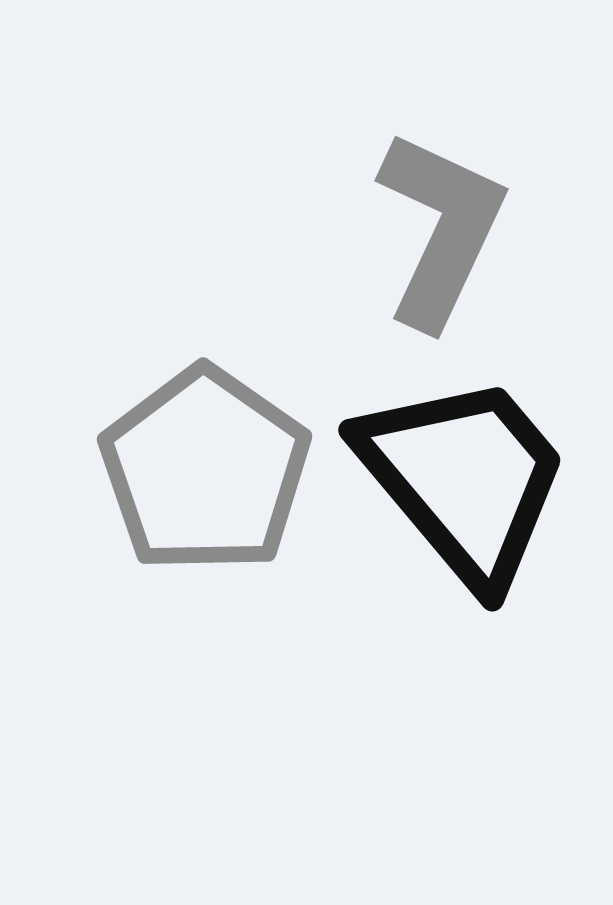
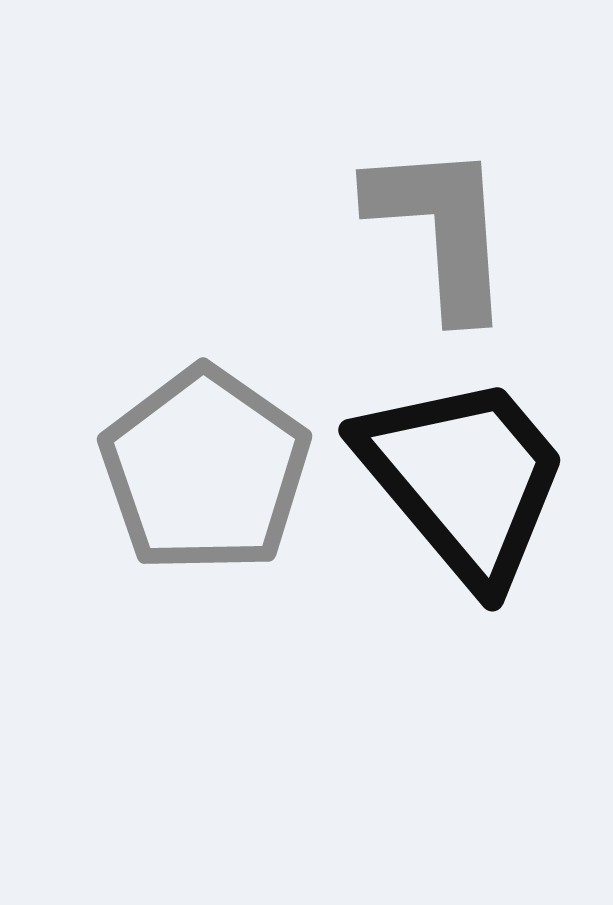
gray L-shape: rotated 29 degrees counterclockwise
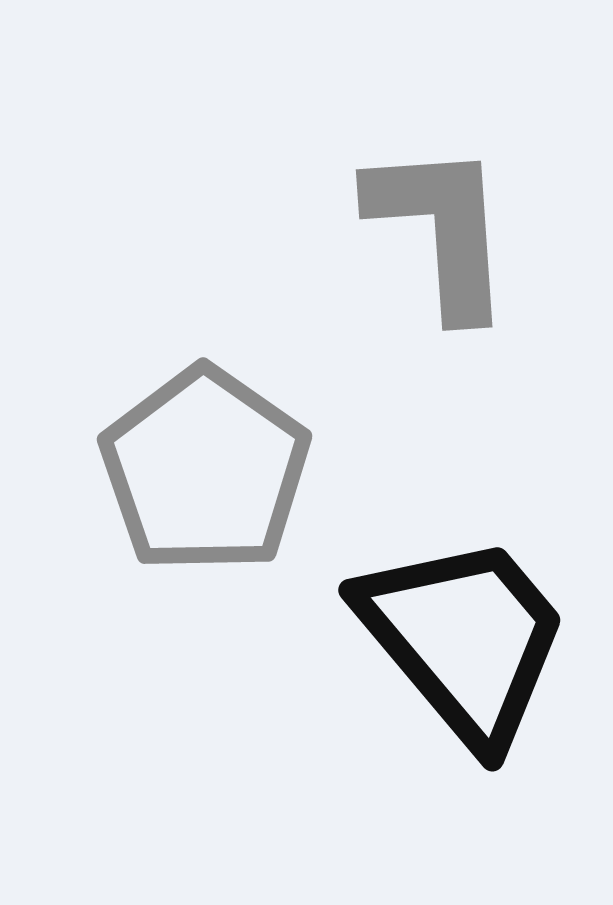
black trapezoid: moved 160 px down
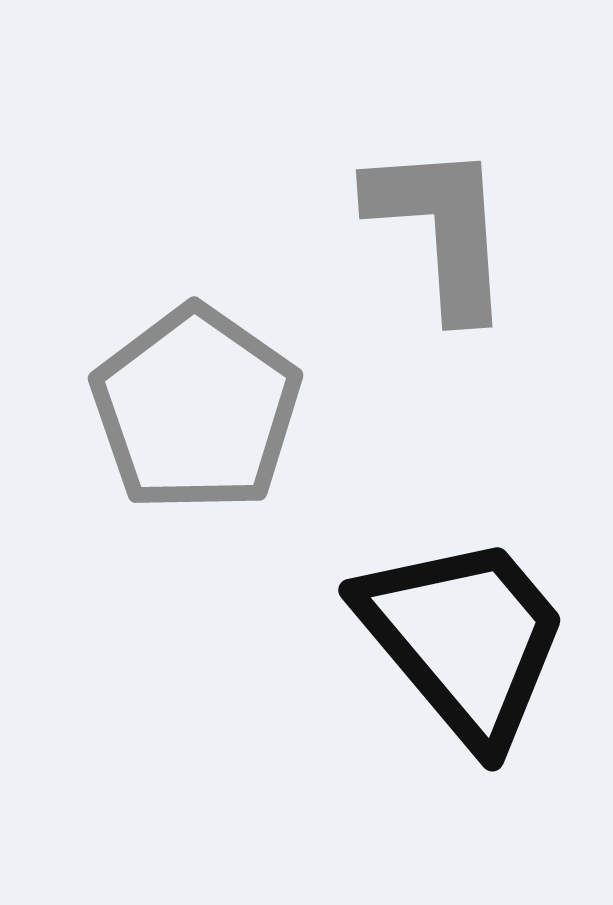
gray pentagon: moved 9 px left, 61 px up
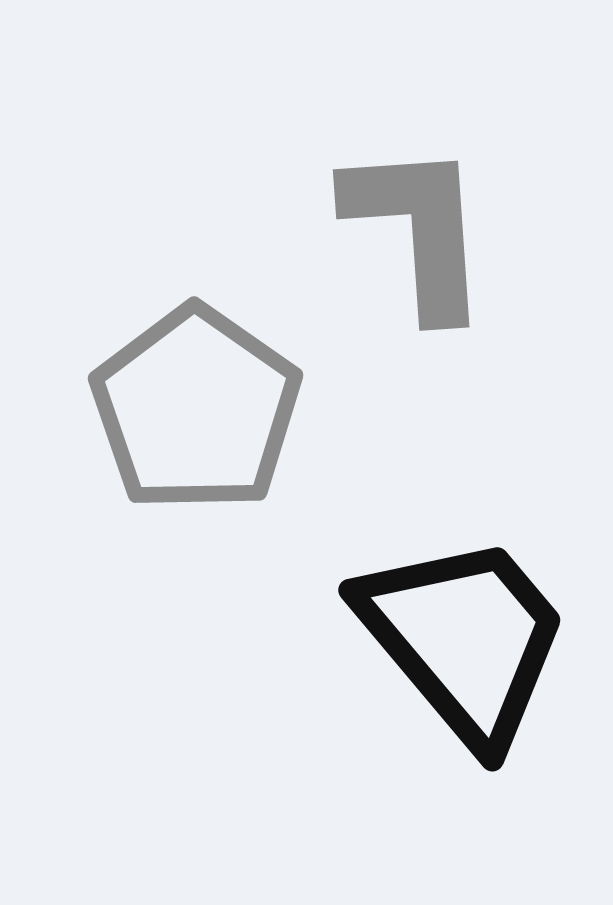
gray L-shape: moved 23 px left
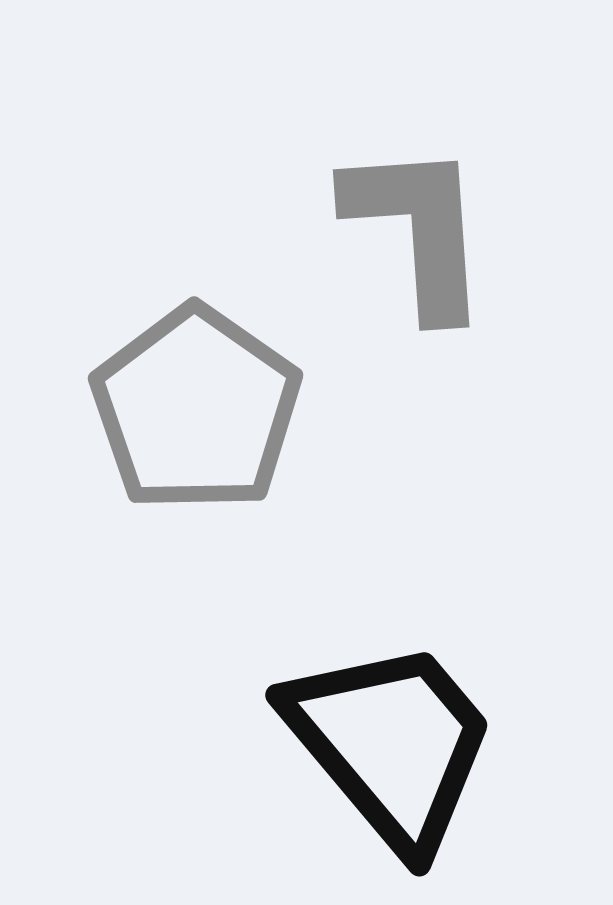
black trapezoid: moved 73 px left, 105 px down
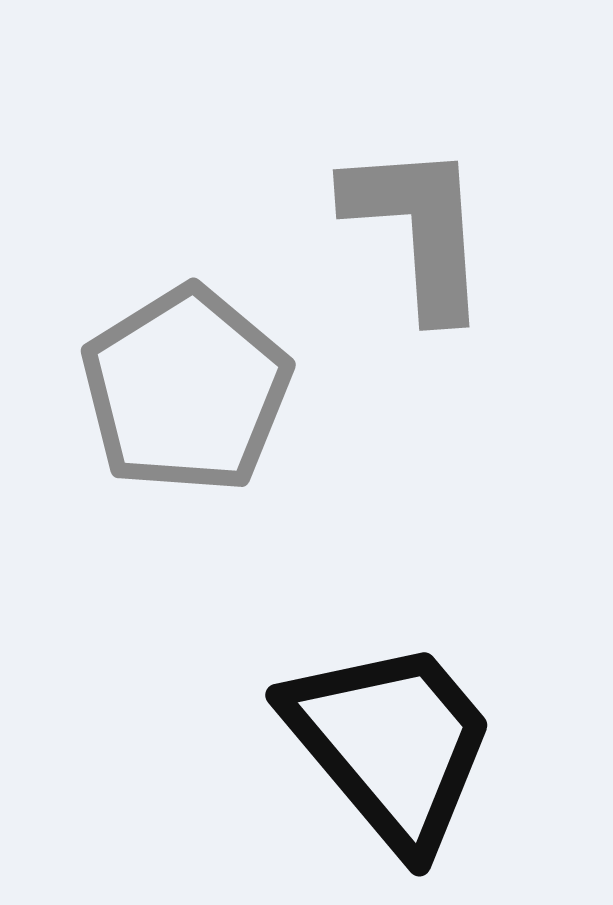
gray pentagon: moved 10 px left, 19 px up; rotated 5 degrees clockwise
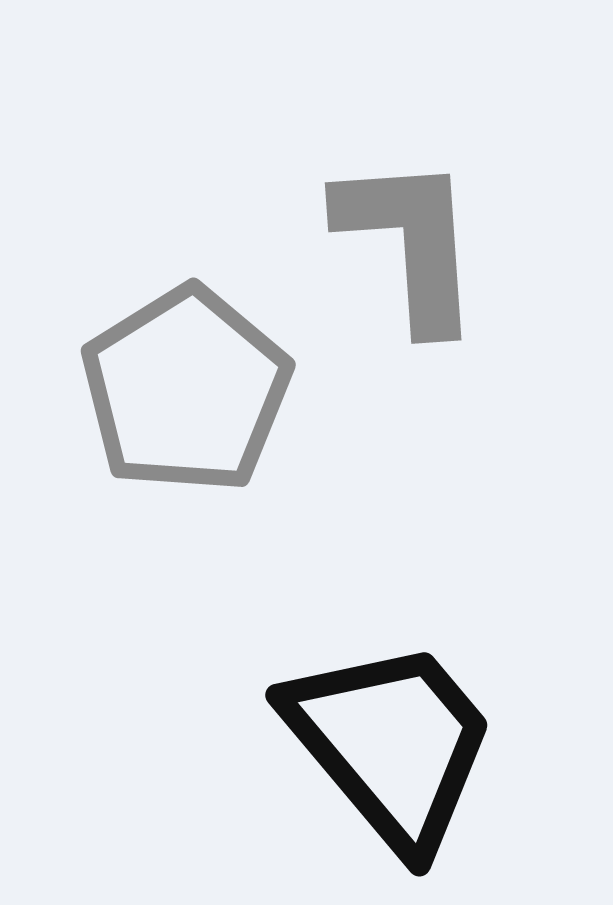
gray L-shape: moved 8 px left, 13 px down
